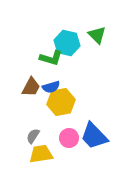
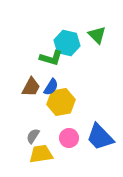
blue semicircle: rotated 42 degrees counterclockwise
blue trapezoid: moved 6 px right, 1 px down
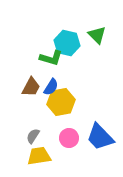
yellow trapezoid: moved 2 px left, 2 px down
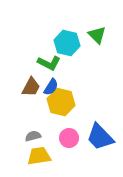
green L-shape: moved 2 px left, 5 px down; rotated 10 degrees clockwise
yellow hexagon: rotated 24 degrees clockwise
gray semicircle: rotated 42 degrees clockwise
